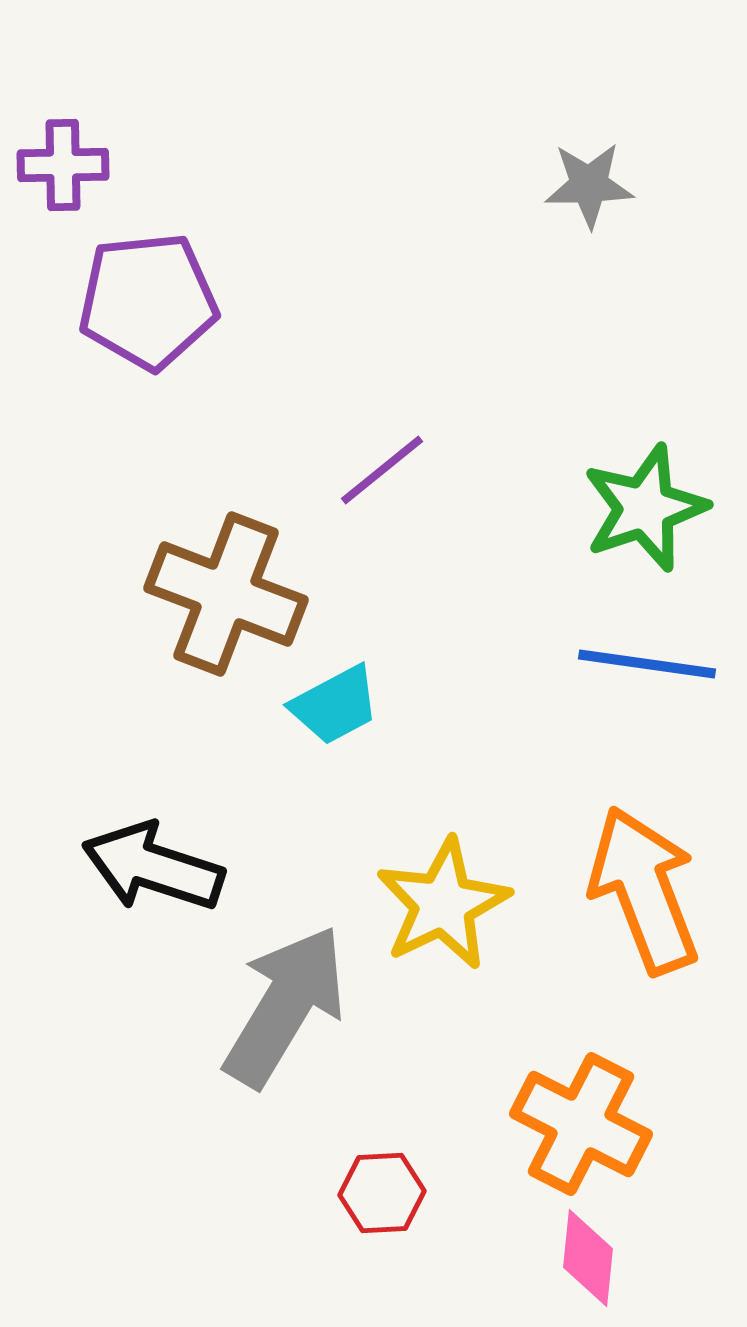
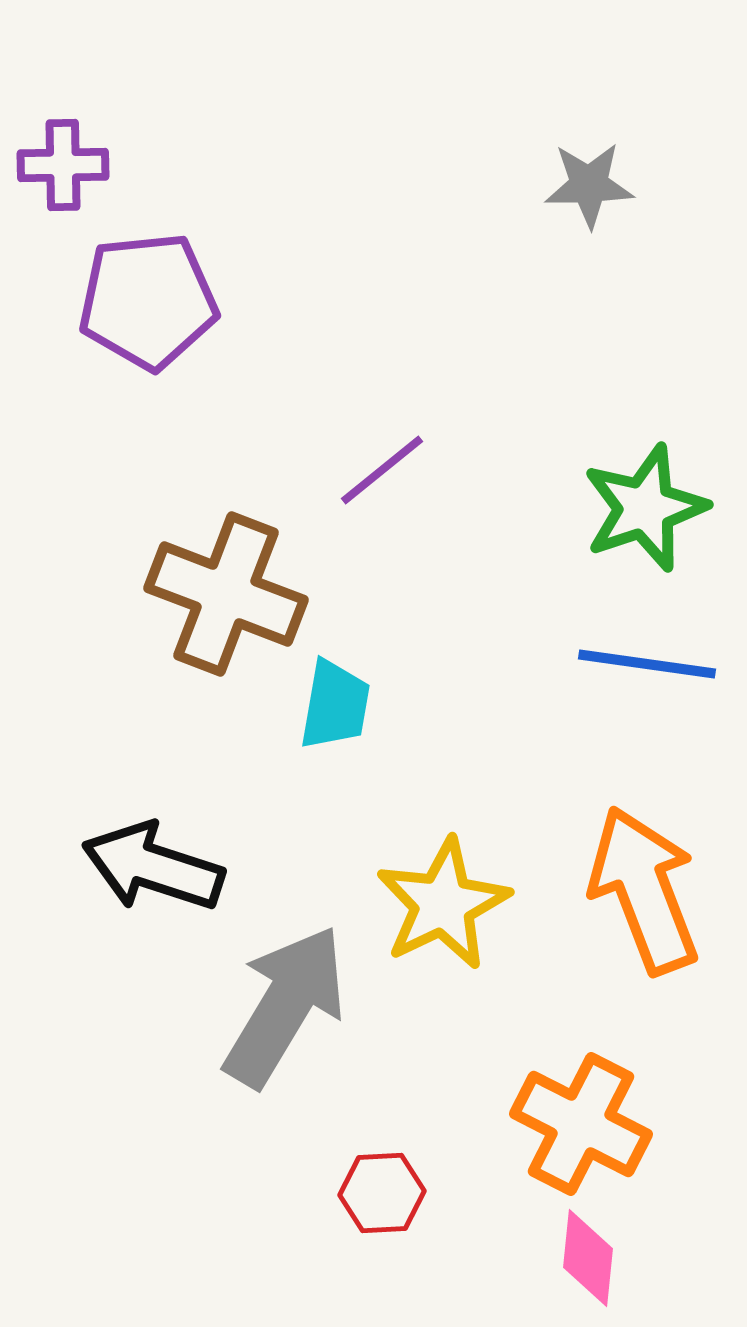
cyan trapezoid: rotated 52 degrees counterclockwise
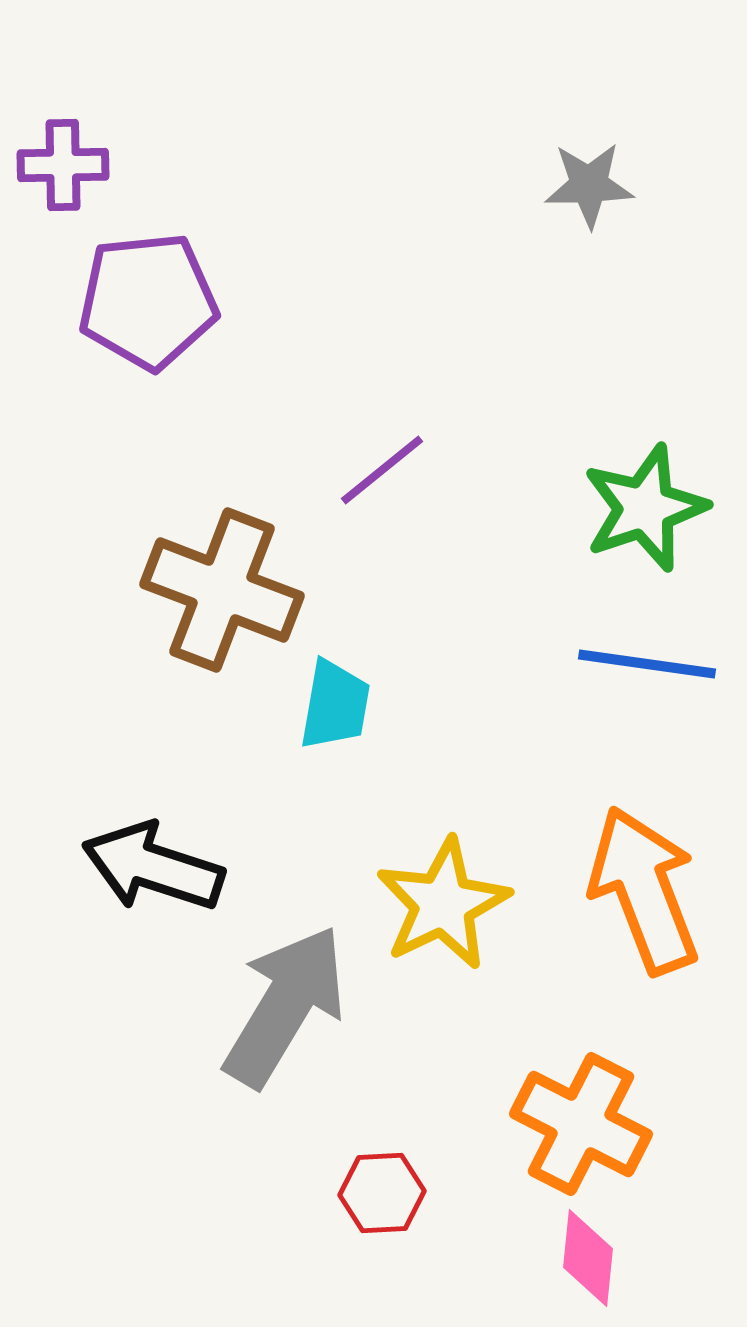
brown cross: moved 4 px left, 4 px up
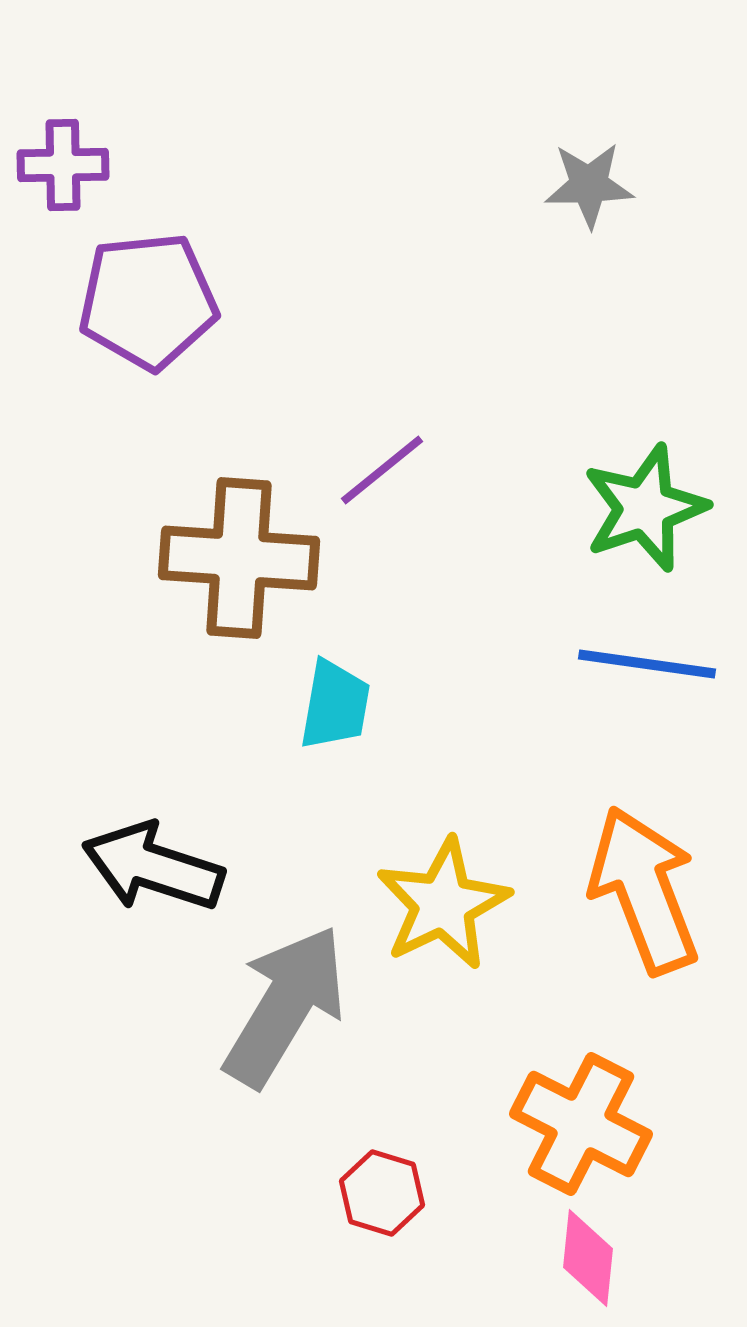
brown cross: moved 17 px right, 32 px up; rotated 17 degrees counterclockwise
red hexagon: rotated 20 degrees clockwise
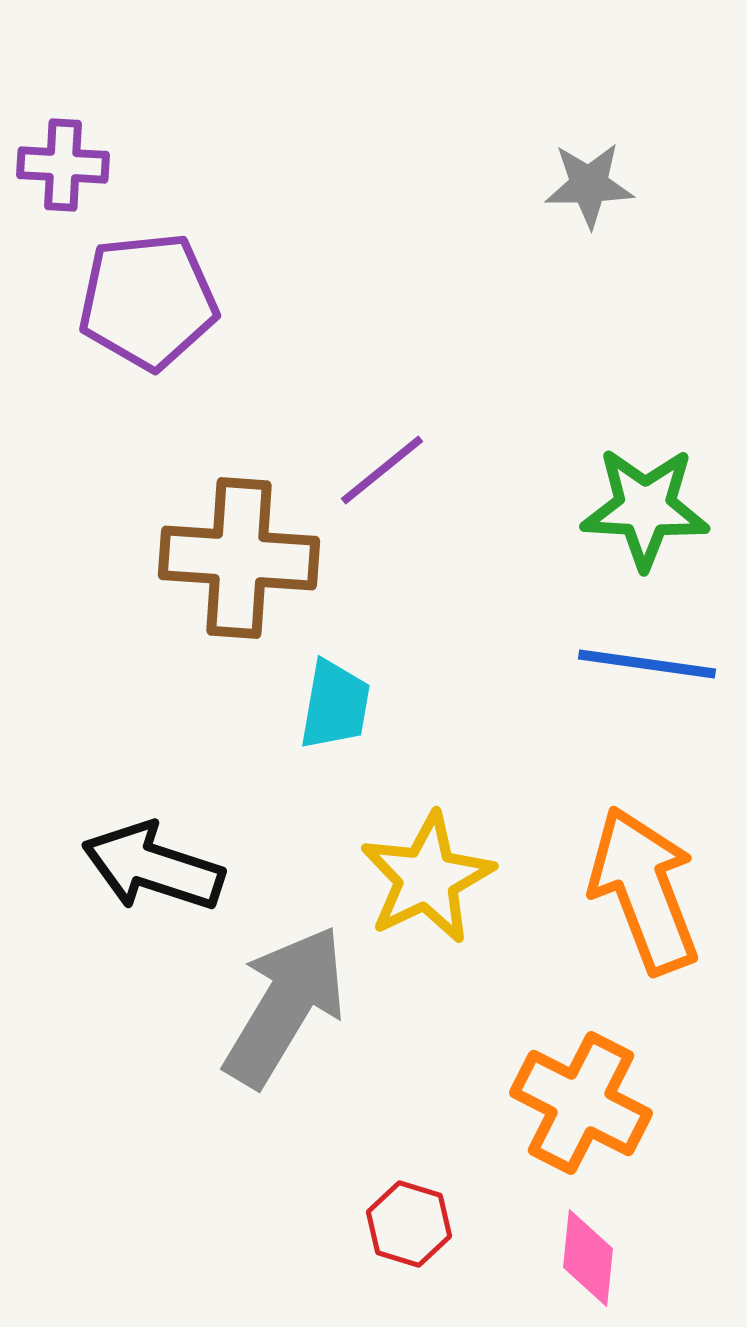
purple cross: rotated 4 degrees clockwise
green star: rotated 22 degrees clockwise
yellow star: moved 16 px left, 26 px up
orange cross: moved 21 px up
red hexagon: moved 27 px right, 31 px down
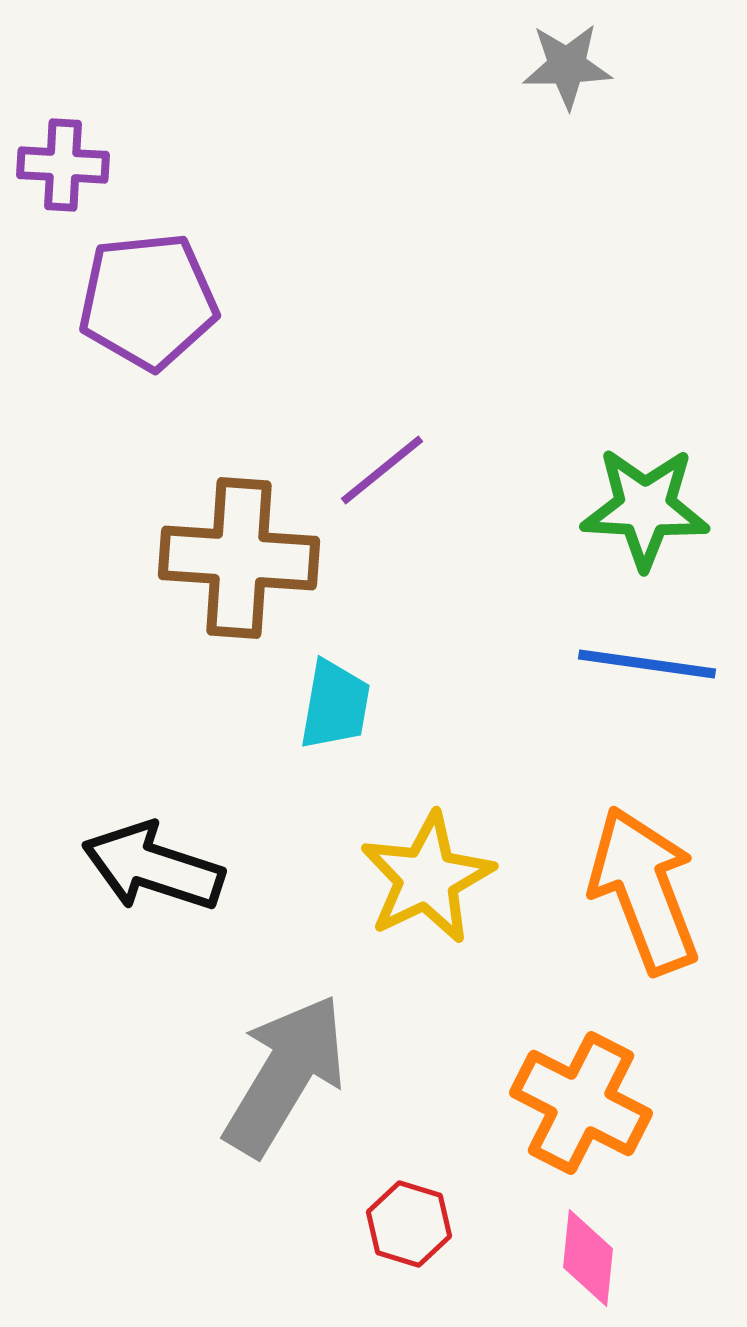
gray star: moved 22 px left, 119 px up
gray arrow: moved 69 px down
